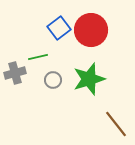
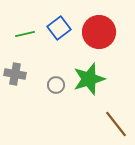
red circle: moved 8 px right, 2 px down
green line: moved 13 px left, 23 px up
gray cross: moved 1 px down; rotated 25 degrees clockwise
gray circle: moved 3 px right, 5 px down
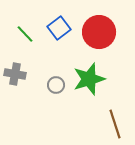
green line: rotated 60 degrees clockwise
brown line: moved 1 px left; rotated 20 degrees clockwise
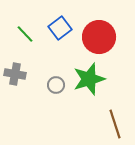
blue square: moved 1 px right
red circle: moved 5 px down
